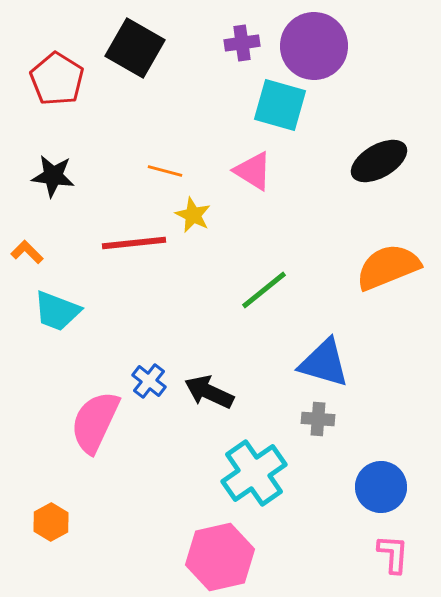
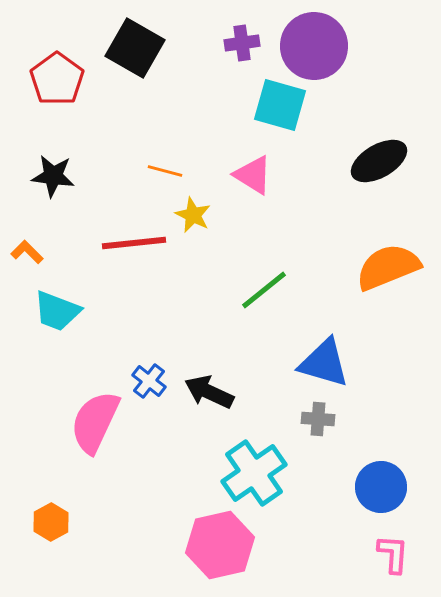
red pentagon: rotated 4 degrees clockwise
pink triangle: moved 4 px down
pink hexagon: moved 12 px up
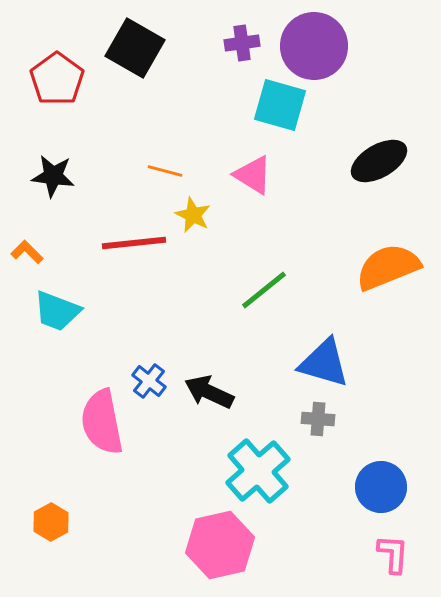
pink semicircle: moved 7 px right; rotated 36 degrees counterclockwise
cyan cross: moved 4 px right, 2 px up; rotated 6 degrees counterclockwise
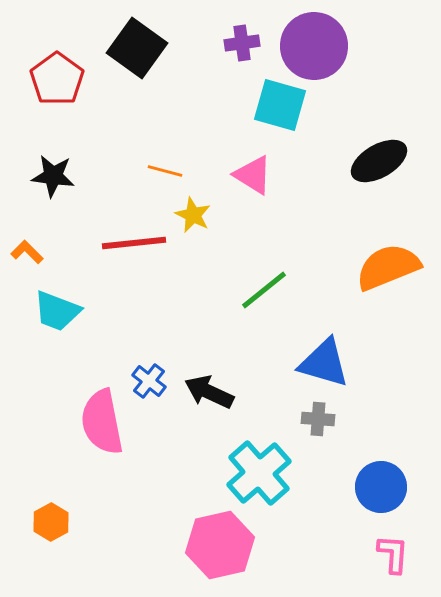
black square: moved 2 px right; rotated 6 degrees clockwise
cyan cross: moved 1 px right, 2 px down
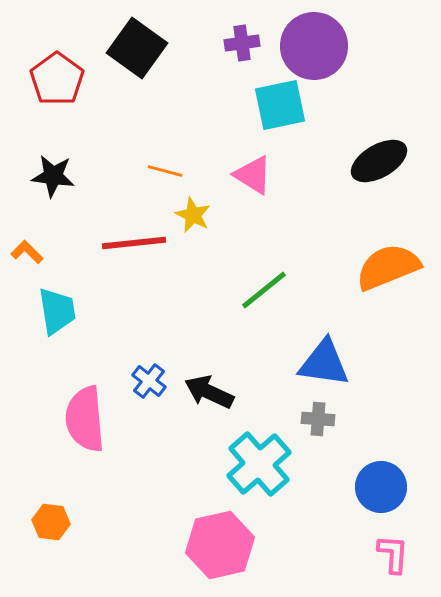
cyan square: rotated 28 degrees counterclockwise
cyan trapezoid: rotated 120 degrees counterclockwise
blue triangle: rotated 8 degrees counterclockwise
pink semicircle: moved 17 px left, 3 px up; rotated 6 degrees clockwise
cyan cross: moved 9 px up
orange hexagon: rotated 24 degrees counterclockwise
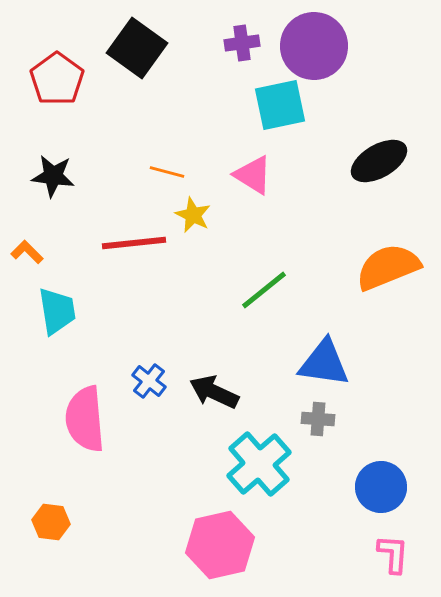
orange line: moved 2 px right, 1 px down
black arrow: moved 5 px right
